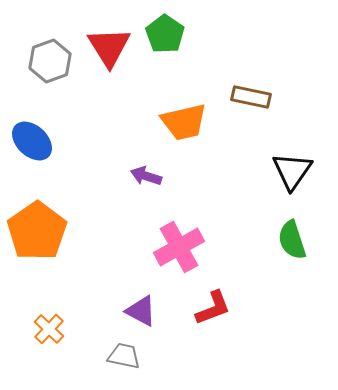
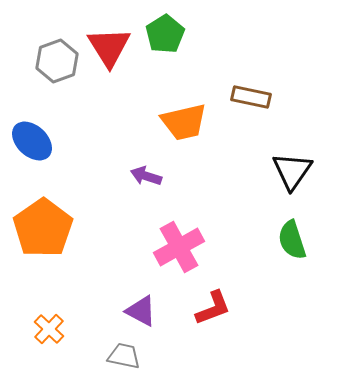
green pentagon: rotated 6 degrees clockwise
gray hexagon: moved 7 px right
orange pentagon: moved 6 px right, 3 px up
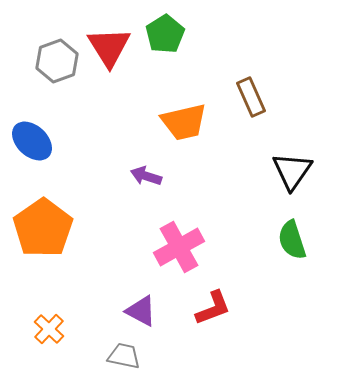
brown rectangle: rotated 54 degrees clockwise
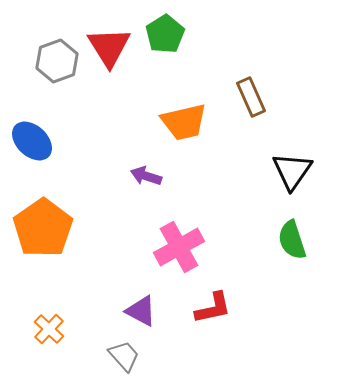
red L-shape: rotated 9 degrees clockwise
gray trapezoid: rotated 36 degrees clockwise
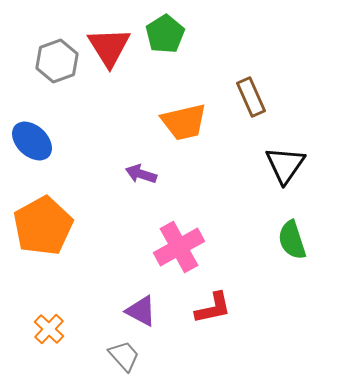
black triangle: moved 7 px left, 6 px up
purple arrow: moved 5 px left, 2 px up
orange pentagon: moved 2 px up; rotated 6 degrees clockwise
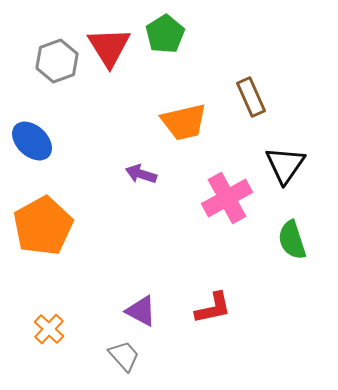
pink cross: moved 48 px right, 49 px up
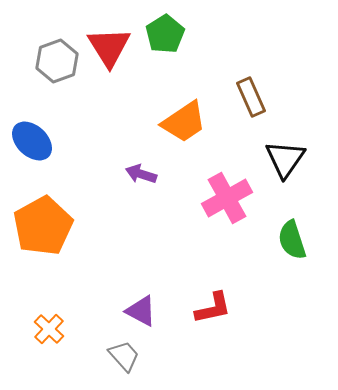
orange trapezoid: rotated 21 degrees counterclockwise
black triangle: moved 6 px up
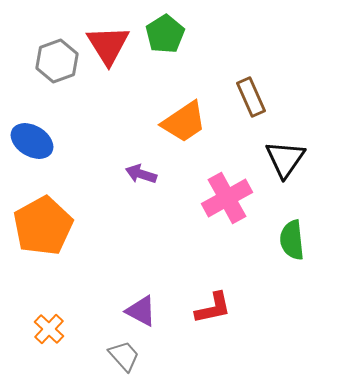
red triangle: moved 1 px left, 2 px up
blue ellipse: rotated 12 degrees counterclockwise
green semicircle: rotated 12 degrees clockwise
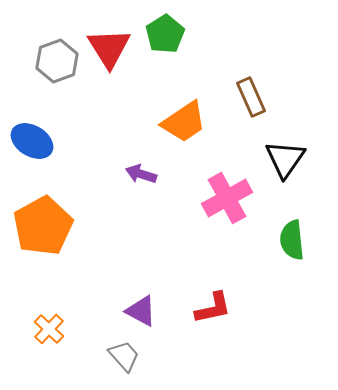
red triangle: moved 1 px right, 3 px down
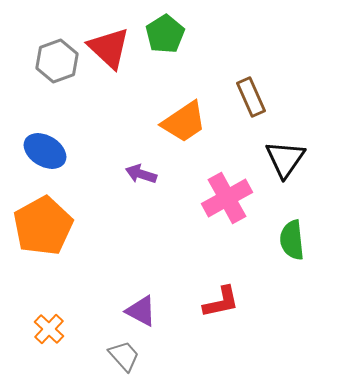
red triangle: rotated 15 degrees counterclockwise
blue ellipse: moved 13 px right, 10 px down
red L-shape: moved 8 px right, 6 px up
